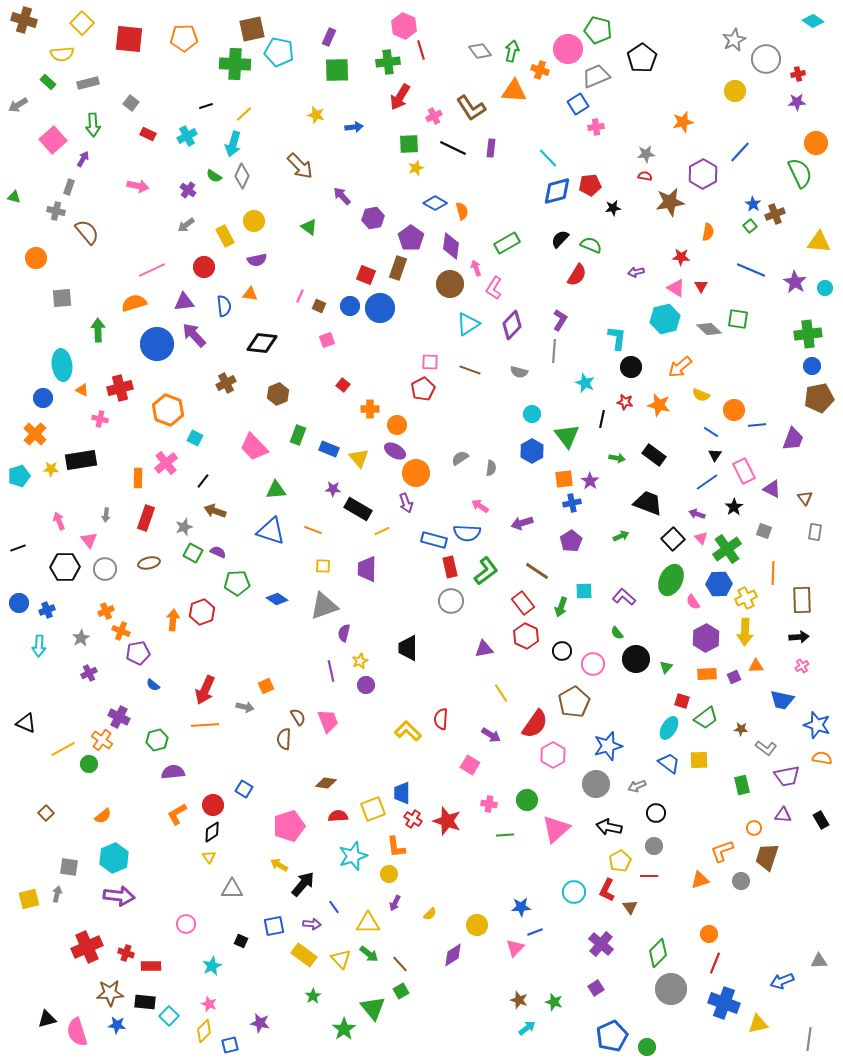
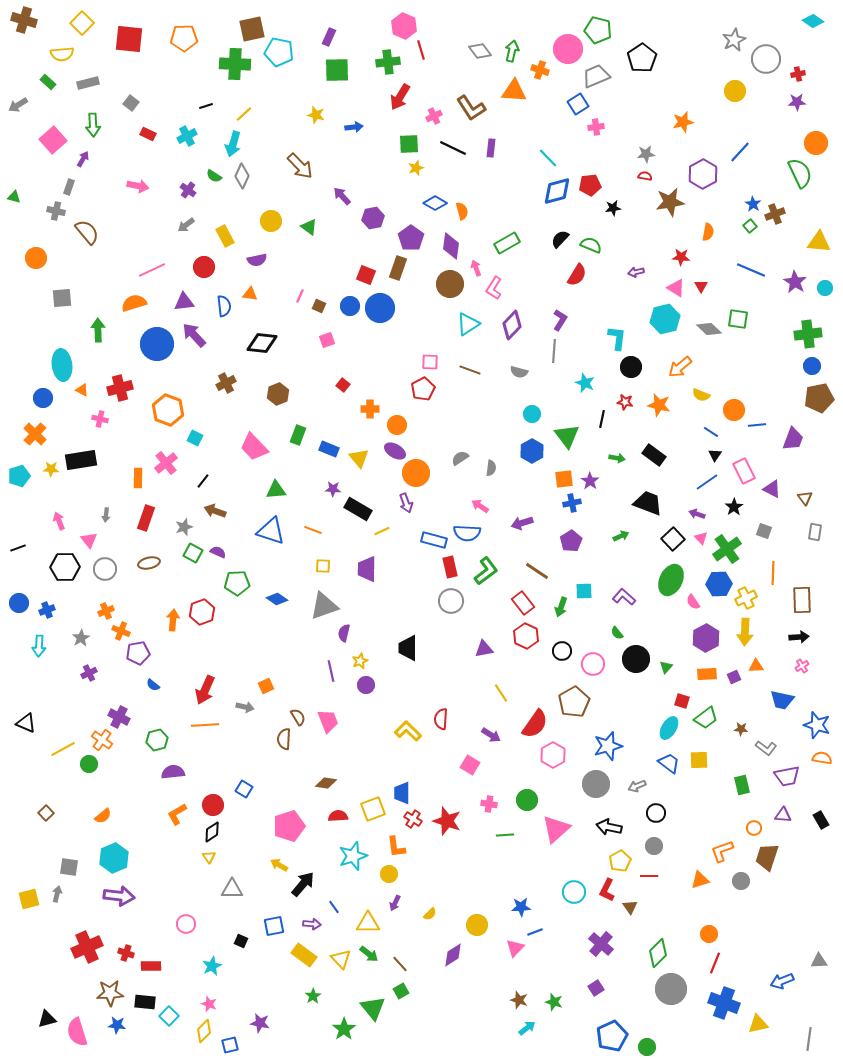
yellow circle at (254, 221): moved 17 px right
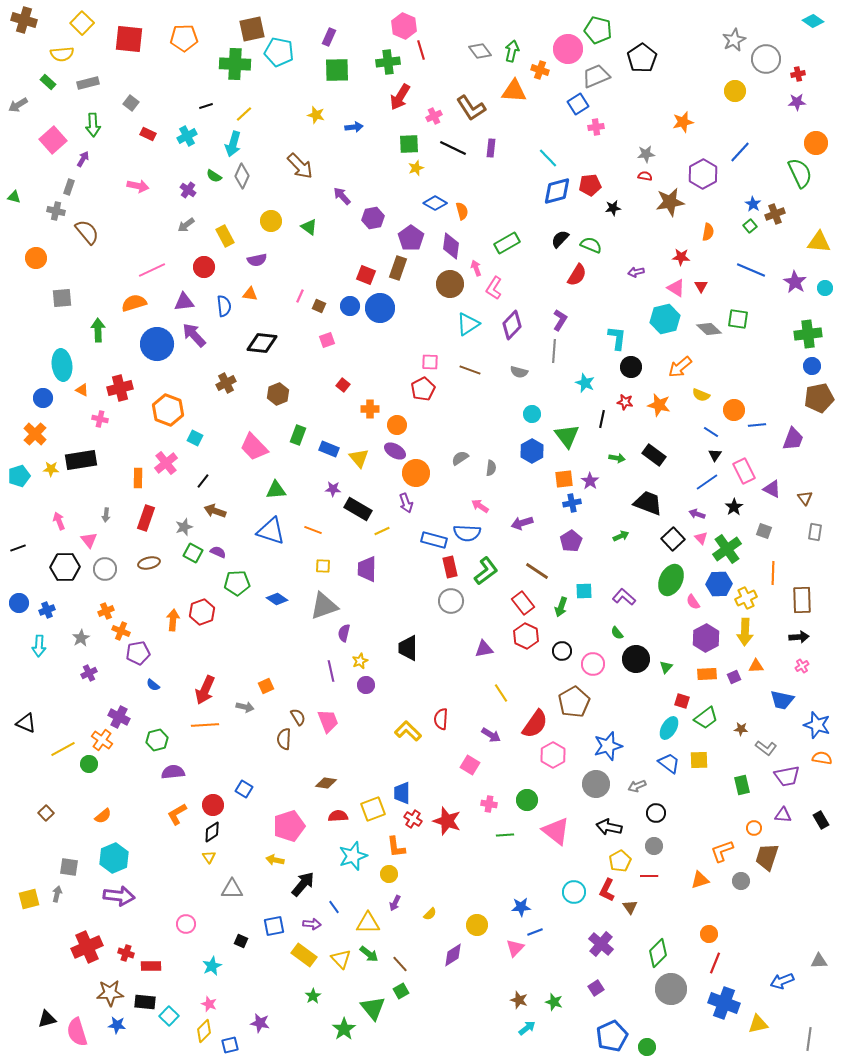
pink triangle at (556, 829): moved 2 px down; rotated 40 degrees counterclockwise
yellow arrow at (279, 865): moved 4 px left, 5 px up; rotated 18 degrees counterclockwise
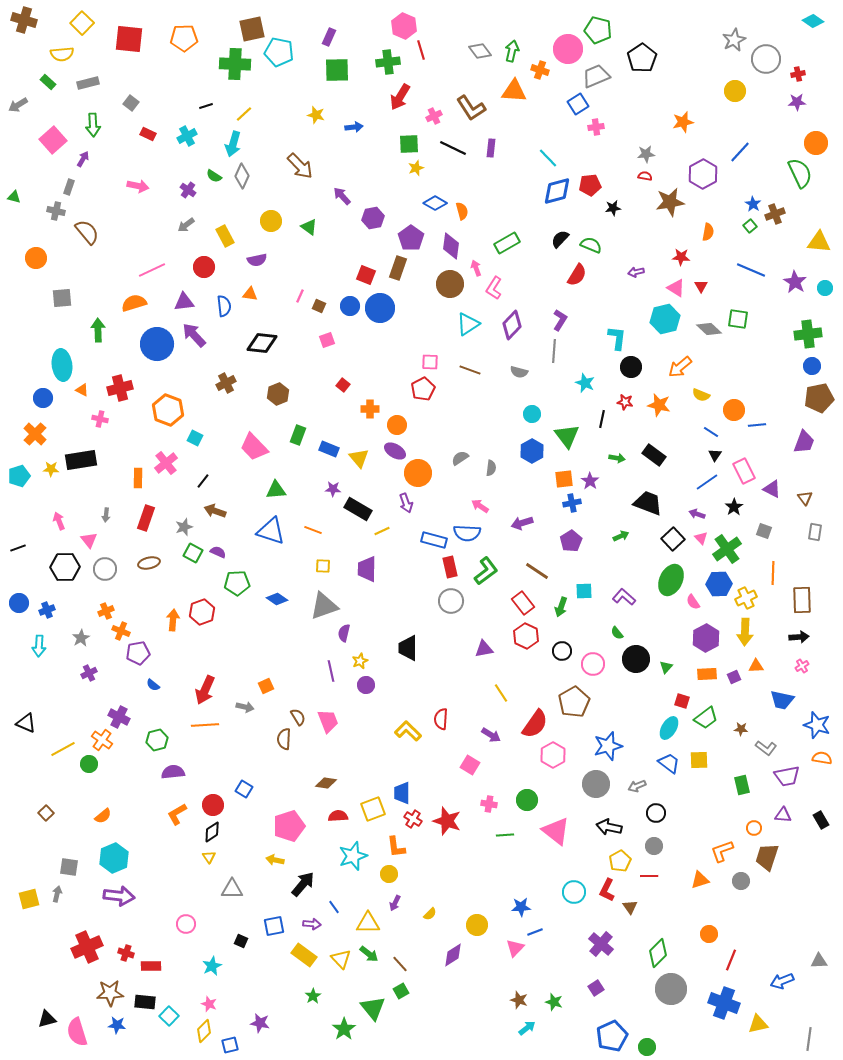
purple trapezoid at (793, 439): moved 11 px right, 3 px down
orange circle at (416, 473): moved 2 px right
red line at (715, 963): moved 16 px right, 3 px up
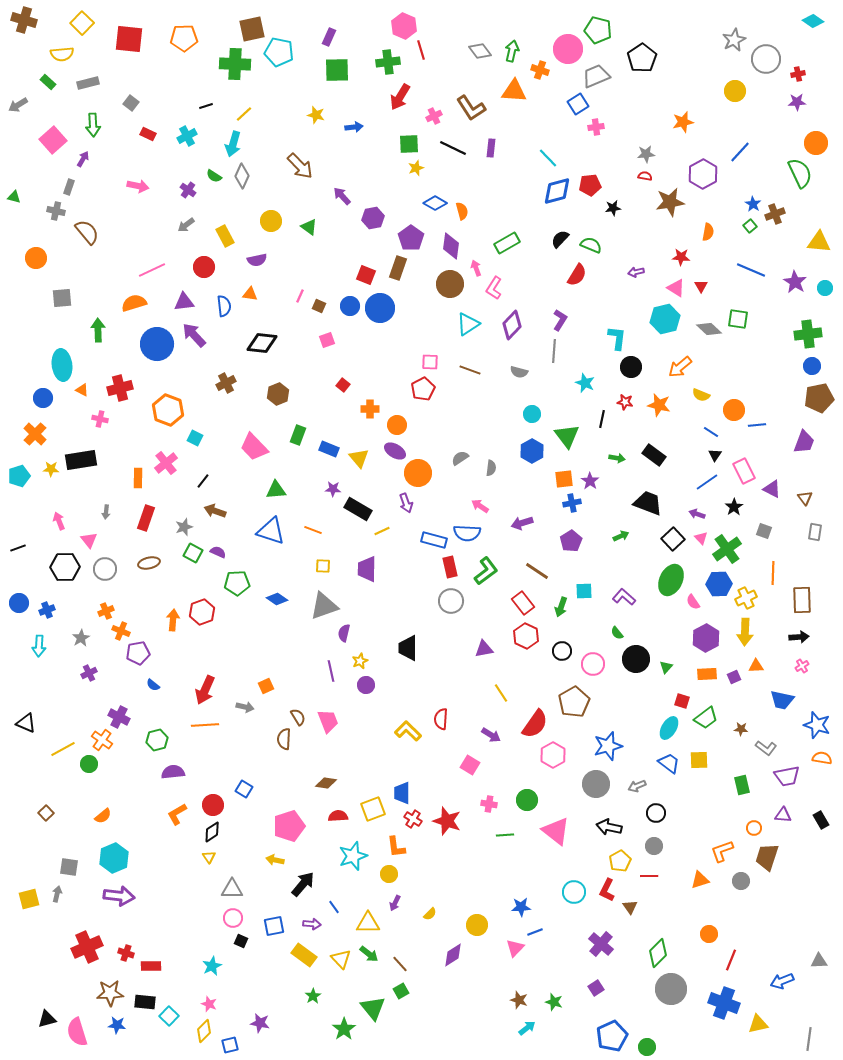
gray arrow at (106, 515): moved 3 px up
pink circle at (186, 924): moved 47 px right, 6 px up
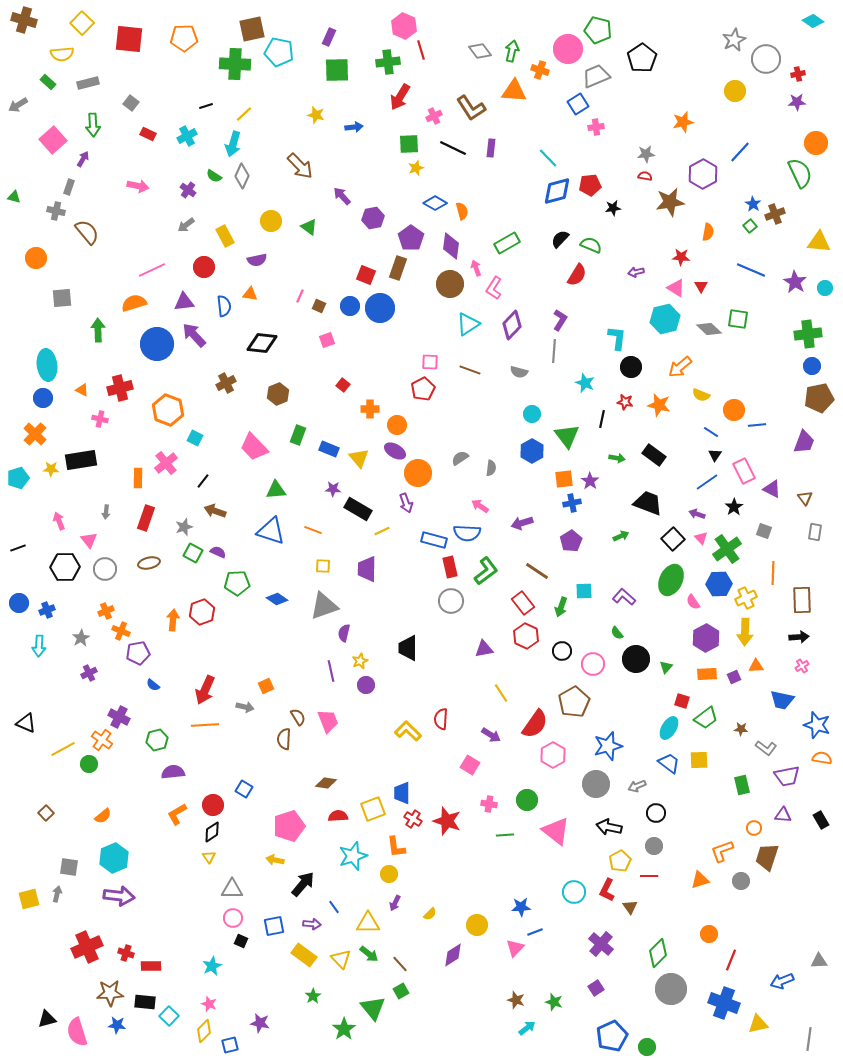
cyan ellipse at (62, 365): moved 15 px left
cyan pentagon at (19, 476): moved 1 px left, 2 px down
brown star at (519, 1000): moved 3 px left
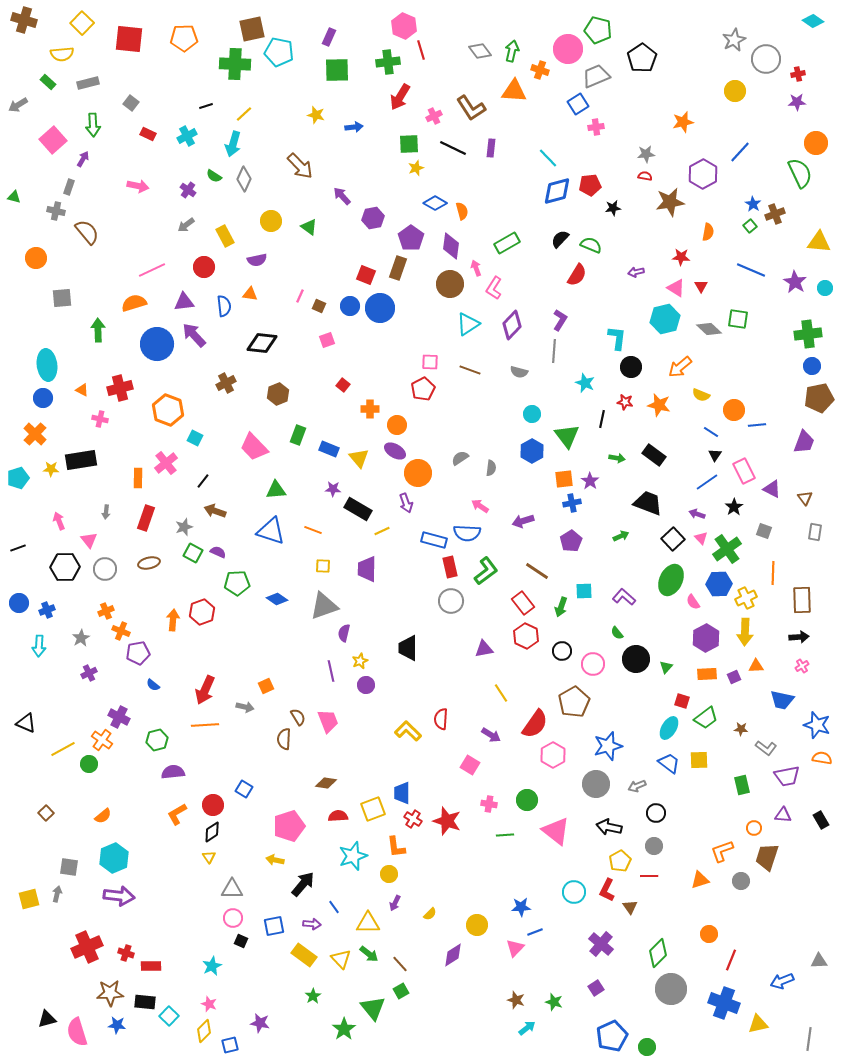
gray diamond at (242, 176): moved 2 px right, 3 px down
purple arrow at (522, 523): moved 1 px right, 2 px up
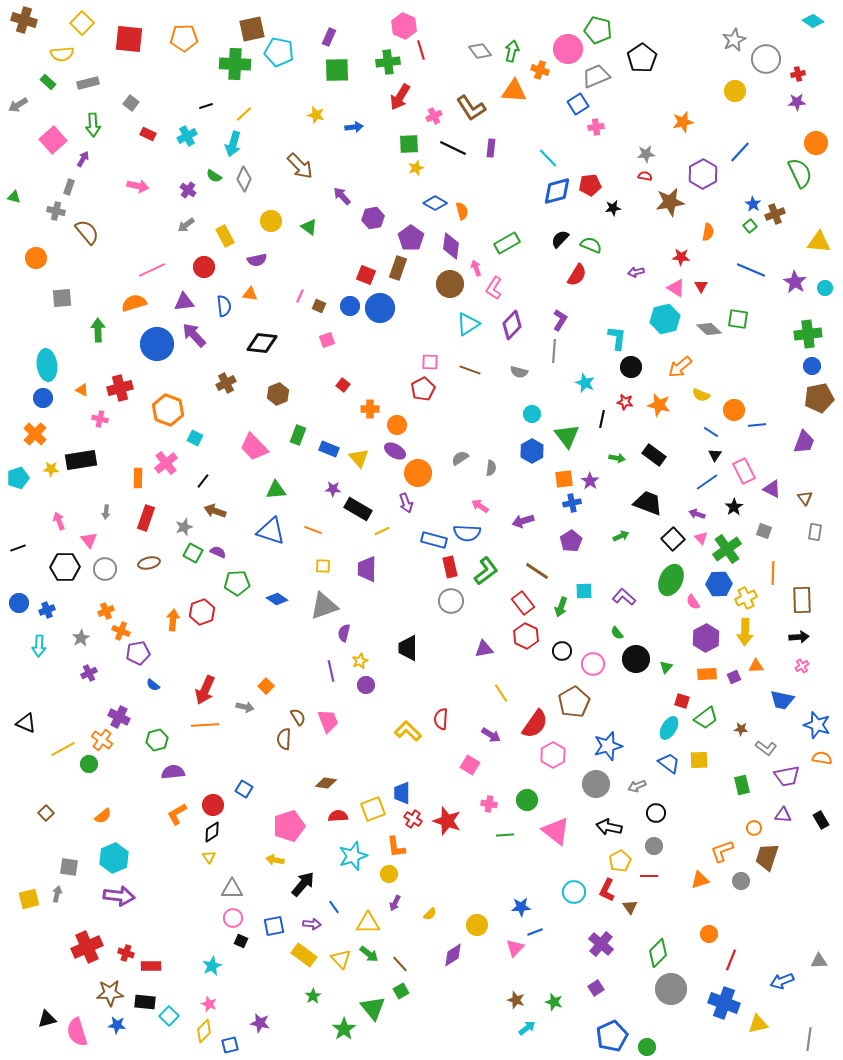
orange square at (266, 686): rotated 21 degrees counterclockwise
